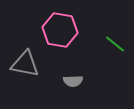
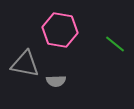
gray semicircle: moved 17 px left
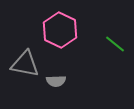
pink hexagon: rotated 16 degrees clockwise
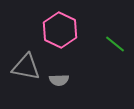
gray triangle: moved 1 px right, 3 px down
gray semicircle: moved 3 px right, 1 px up
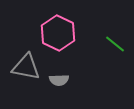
pink hexagon: moved 2 px left, 3 px down
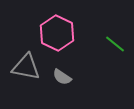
pink hexagon: moved 1 px left
gray semicircle: moved 3 px right, 3 px up; rotated 36 degrees clockwise
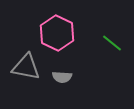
green line: moved 3 px left, 1 px up
gray semicircle: rotated 30 degrees counterclockwise
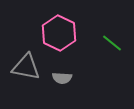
pink hexagon: moved 2 px right
gray semicircle: moved 1 px down
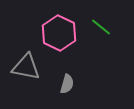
green line: moved 11 px left, 16 px up
gray semicircle: moved 5 px right, 6 px down; rotated 78 degrees counterclockwise
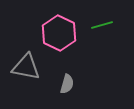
green line: moved 1 px right, 2 px up; rotated 55 degrees counterclockwise
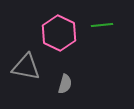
green line: rotated 10 degrees clockwise
gray semicircle: moved 2 px left
